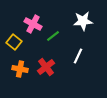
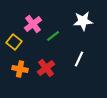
pink cross: rotated 24 degrees clockwise
white line: moved 1 px right, 3 px down
red cross: moved 1 px down
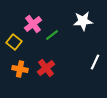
green line: moved 1 px left, 1 px up
white line: moved 16 px right, 3 px down
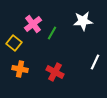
green line: moved 2 px up; rotated 24 degrees counterclockwise
yellow square: moved 1 px down
red cross: moved 9 px right, 4 px down; rotated 24 degrees counterclockwise
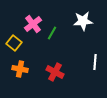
white line: rotated 21 degrees counterclockwise
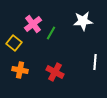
green line: moved 1 px left
orange cross: moved 1 px down
